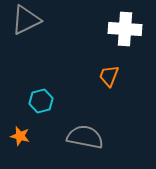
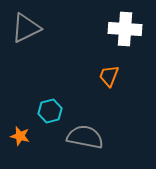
gray triangle: moved 8 px down
cyan hexagon: moved 9 px right, 10 px down
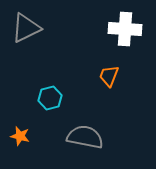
cyan hexagon: moved 13 px up
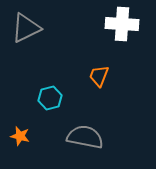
white cross: moved 3 px left, 5 px up
orange trapezoid: moved 10 px left
